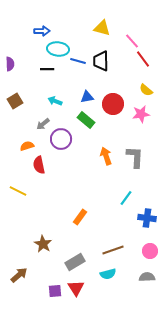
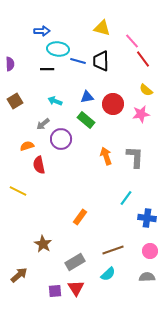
cyan semicircle: rotated 28 degrees counterclockwise
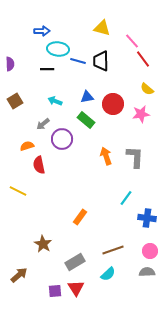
yellow semicircle: moved 1 px right, 1 px up
purple circle: moved 1 px right
gray semicircle: moved 5 px up
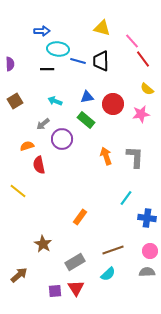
yellow line: rotated 12 degrees clockwise
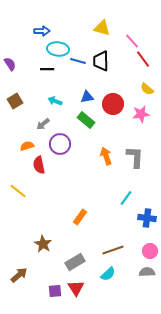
purple semicircle: rotated 32 degrees counterclockwise
purple circle: moved 2 px left, 5 px down
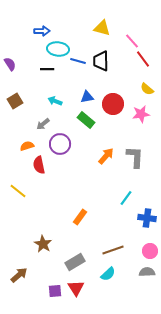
orange arrow: rotated 60 degrees clockwise
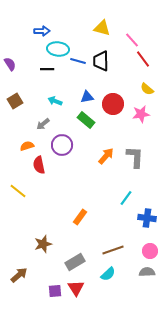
pink line: moved 1 px up
purple circle: moved 2 px right, 1 px down
brown star: rotated 24 degrees clockwise
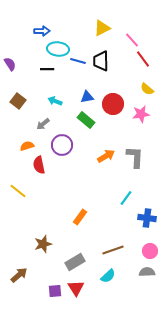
yellow triangle: rotated 42 degrees counterclockwise
brown square: moved 3 px right; rotated 21 degrees counterclockwise
orange arrow: rotated 18 degrees clockwise
cyan semicircle: moved 2 px down
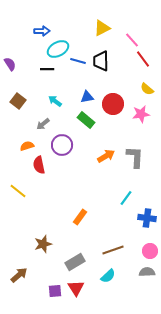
cyan ellipse: rotated 35 degrees counterclockwise
cyan arrow: rotated 16 degrees clockwise
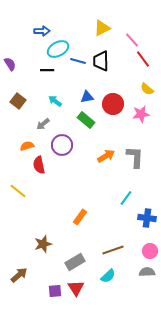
black line: moved 1 px down
